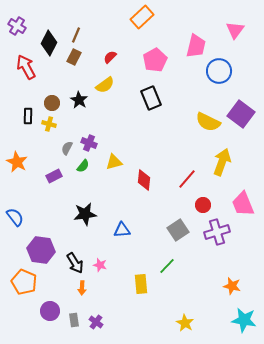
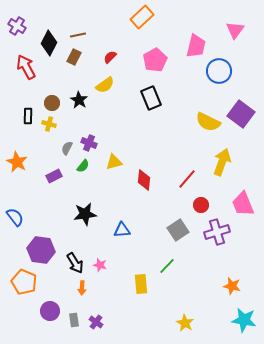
brown line at (76, 35): moved 2 px right; rotated 56 degrees clockwise
red circle at (203, 205): moved 2 px left
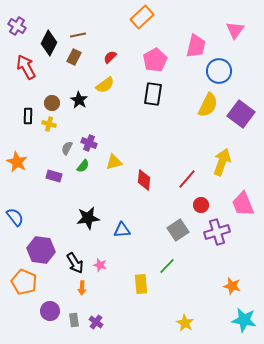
black rectangle at (151, 98): moved 2 px right, 4 px up; rotated 30 degrees clockwise
yellow semicircle at (208, 122): moved 17 px up; rotated 90 degrees counterclockwise
purple rectangle at (54, 176): rotated 42 degrees clockwise
black star at (85, 214): moved 3 px right, 4 px down
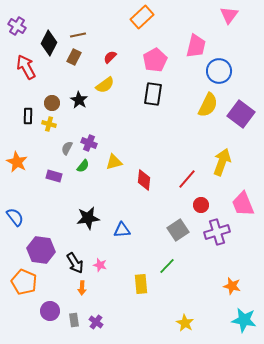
pink triangle at (235, 30): moved 6 px left, 15 px up
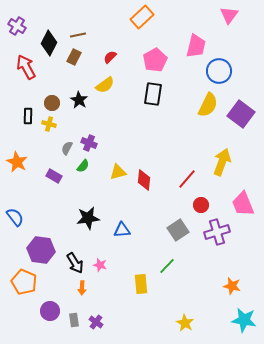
yellow triangle at (114, 162): moved 4 px right, 10 px down
purple rectangle at (54, 176): rotated 14 degrees clockwise
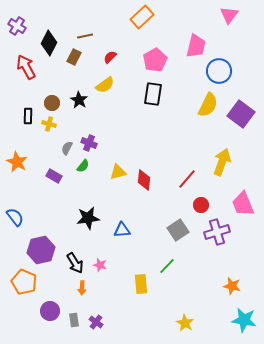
brown line at (78, 35): moved 7 px right, 1 px down
purple hexagon at (41, 250): rotated 20 degrees counterclockwise
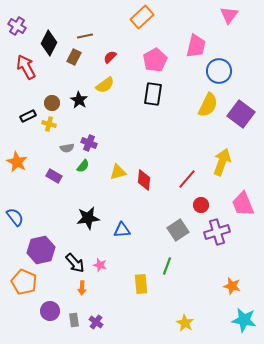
black rectangle at (28, 116): rotated 63 degrees clockwise
gray semicircle at (67, 148): rotated 128 degrees counterclockwise
black arrow at (75, 263): rotated 10 degrees counterclockwise
green line at (167, 266): rotated 24 degrees counterclockwise
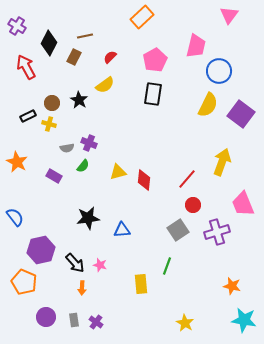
red circle at (201, 205): moved 8 px left
purple circle at (50, 311): moved 4 px left, 6 px down
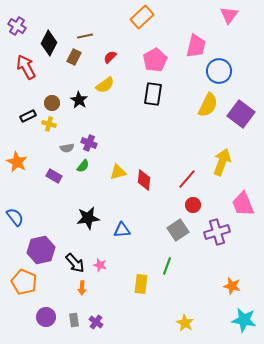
yellow rectangle at (141, 284): rotated 12 degrees clockwise
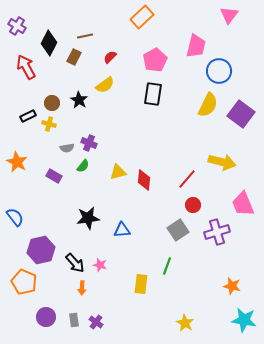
yellow arrow at (222, 162): rotated 84 degrees clockwise
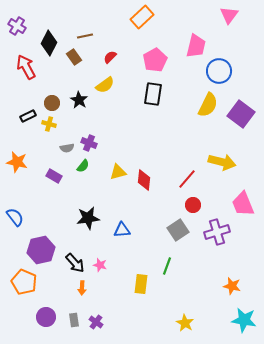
brown rectangle at (74, 57): rotated 63 degrees counterclockwise
orange star at (17, 162): rotated 15 degrees counterclockwise
